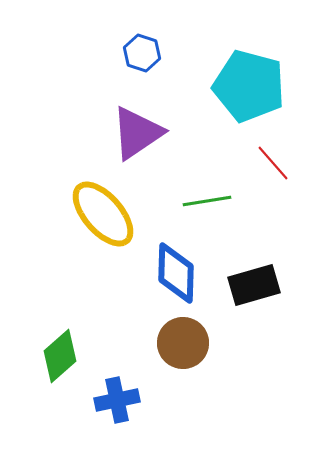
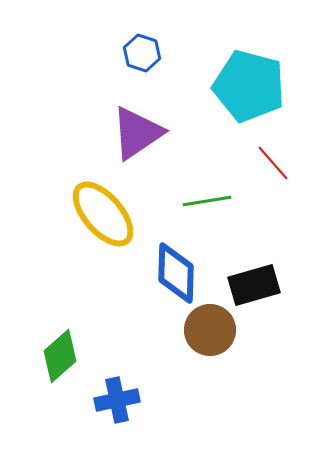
brown circle: moved 27 px right, 13 px up
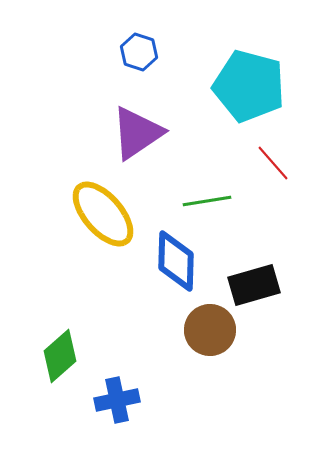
blue hexagon: moved 3 px left, 1 px up
blue diamond: moved 12 px up
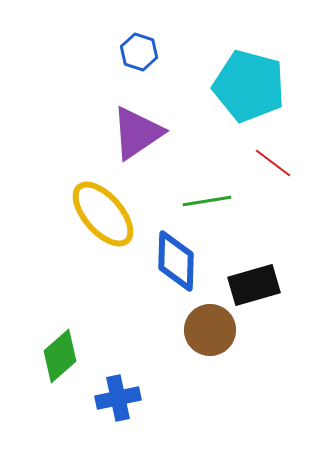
red line: rotated 12 degrees counterclockwise
blue cross: moved 1 px right, 2 px up
